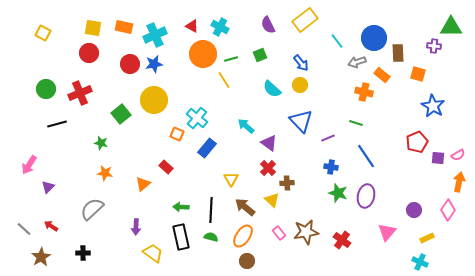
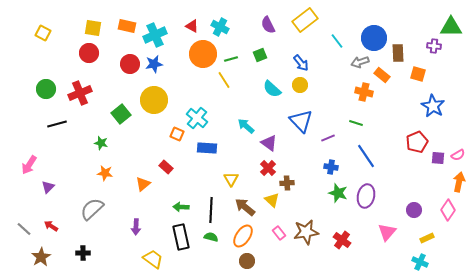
orange rectangle at (124, 27): moved 3 px right, 1 px up
gray arrow at (357, 62): moved 3 px right
blue rectangle at (207, 148): rotated 54 degrees clockwise
yellow trapezoid at (153, 253): moved 6 px down
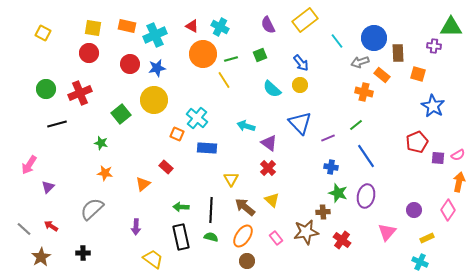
blue star at (154, 64): moved 3 px right, 4 px down
blue triangle at (301, 121): moved 1 px left, 2 px down
green line at (356, 123): moved 2 px down; rotated 56 degrees counterclockwise
cyan arrow at (246, 126): rotated 24 degrees counterclockwise
brown cross at (287, 183): moved 36 px right, 29 px down
pink rectangle at (279, 233): moved 3 px left, 5 px down
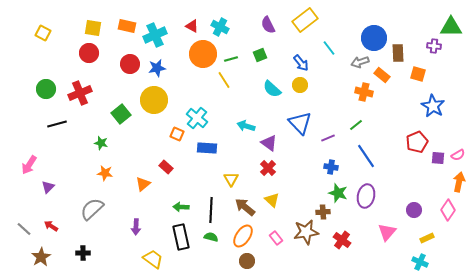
cyan line at (337, 41): moved 8 px left, 7 px down
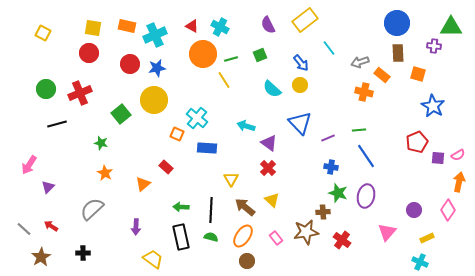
blue circle at (374, 38): moved 23 px right, 15 px up
green line at (356, 125): moved 3 px right, 5 px down; rotated 32 degrees clockwise
orange star at (105, 173): rotated 21 degrees clockwise
